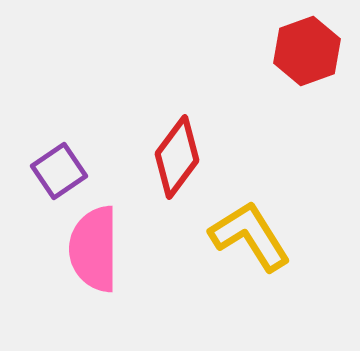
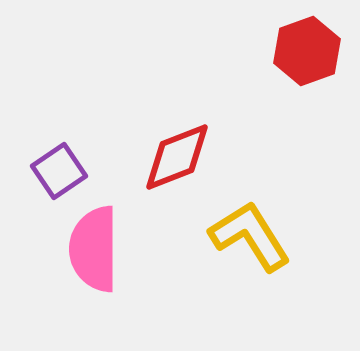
red diamond: rotated 32 degrees clockwise
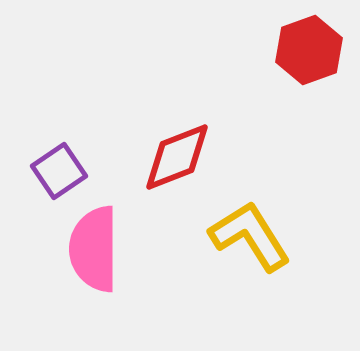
red hexagon: moved 2 px right, 1 px up
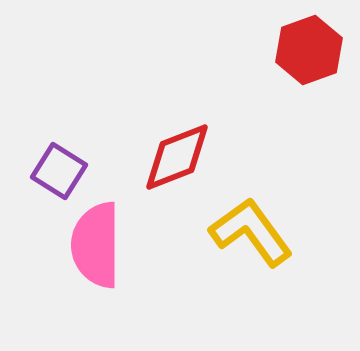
purple square: rotated 24 degrees counterclockwise
yellow L-shape: moved 1 px right, 4 px up; rotated 4 degrees counterclockwise
pink semicircle: moved 2 px right, 4 px up
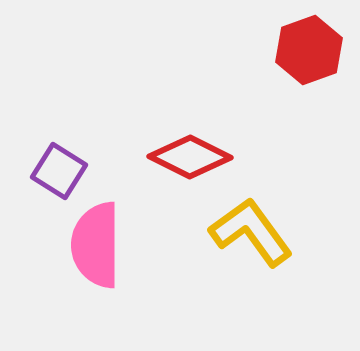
red diamond: moved 13 px right; rotated 48 degrees clockwise
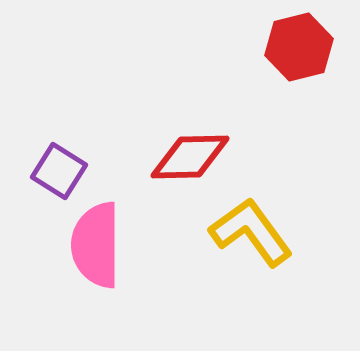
red hexagon: moved 10 px left, 3 px up; rotated 6 degrees clockwise
red diamond: rotated 28 degrees counterclockwise
